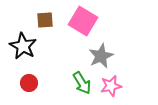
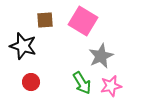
black star: rotated 12 degrees counterclockwise
red circle: moved 2 px right, 1 px up
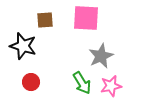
pink square: moved 3 px right, 3 px up; rotated 28 degrees counterclockwise
